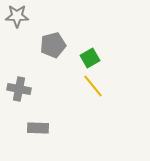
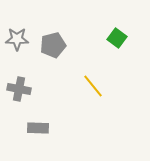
gray star: moved 23 px down
green square: moved 27 px right, 20 px up; rotated 24 degrees counterclockwise
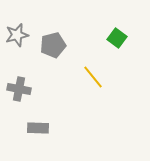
gray star: moved 4 px up; rotated 15 degrees counterclockwise
yellow line: moved 9 px up
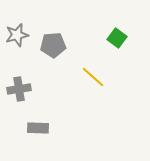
gray pentagon: rotated 10 degrees clockwise
yellow line: rotated 10 degrees counterclockwise
gray cross: rotated 20 degrees counterclockwise
